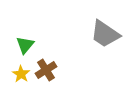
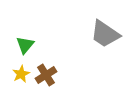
brown cross: moved 5 px down
yellow star: rotated 12 degrees clockwise
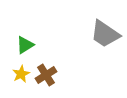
green triangle: rotated 18 degrees clockwise
